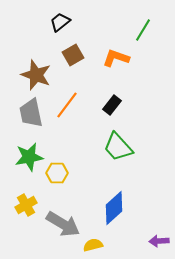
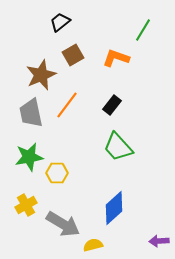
brown star: moved 5 px right; rotated 28 degrees clockwise
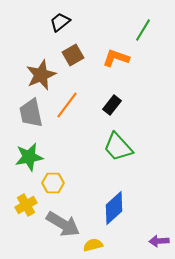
yellow hexagon: moved 4 px left, 10 px down
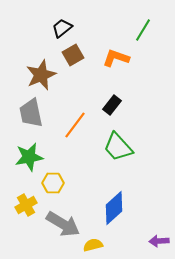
black trapezoid: moved 2 px right, 6 px down
orange line: moved 8 px right, 20 px down
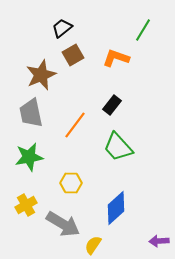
yellow hexagon: moved 18 px right
blue diamond: moved 2 px right
yellow semicircle: rotated 42 degrees counterclockwise
